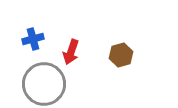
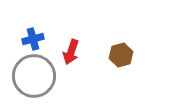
gray circle: moved 10 px left, 8 px up
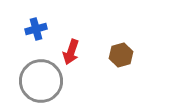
blue cross: moved 3 px right, 10 px up
gray circle: moved 7 px right, 5 px down
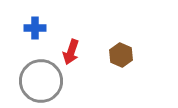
blue cross: moved 1 px left, 1 px up; rotated 15 degrees clockwise
brown hexagon: rotated 20 degrees counterclockwise
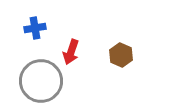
blue cross: rotated 10 degrees counterclockwise
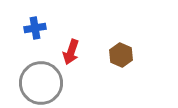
gray circle: moved 2 px down
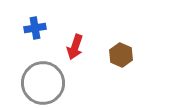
red arrow: moved 4 px right, 5 px up
gray circle: moved 2 px right
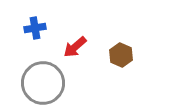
red arrow: rotated 30 degrees clockwise
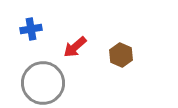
blue cross: moved 4 px left, 1 px down
